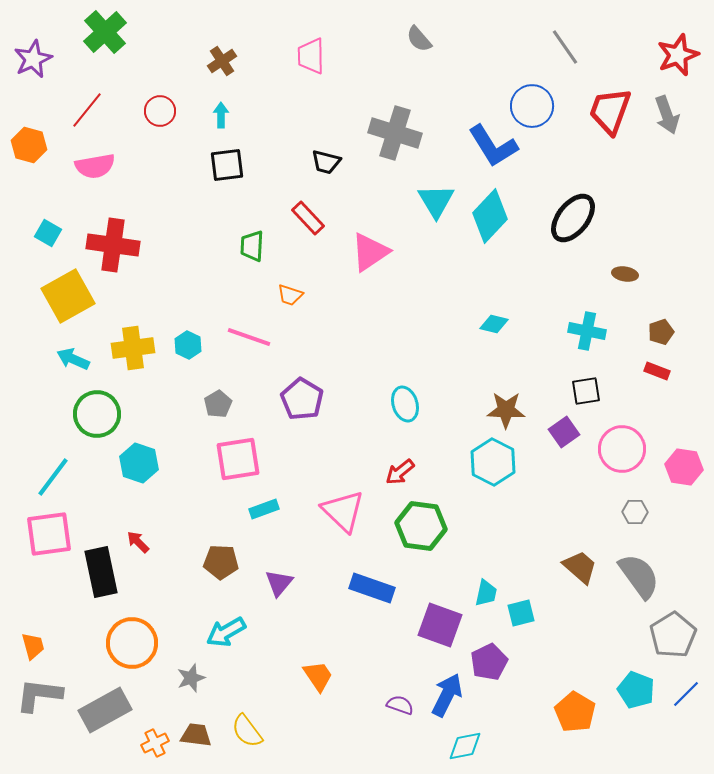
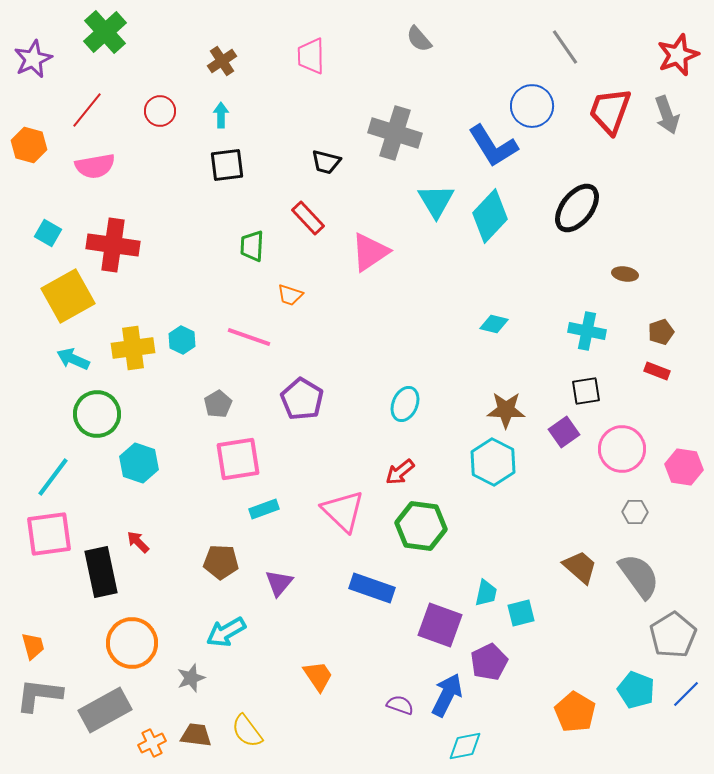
black ellipse at (573, 218): moved 4 px right, 10 px up
cyan hexagon at (188, 345): moved 6 px left, 5 px up
cyan ellipse at (405, 404): rotated 40 degrees clockwise
orange cross at (155, 743): moved 3 px left
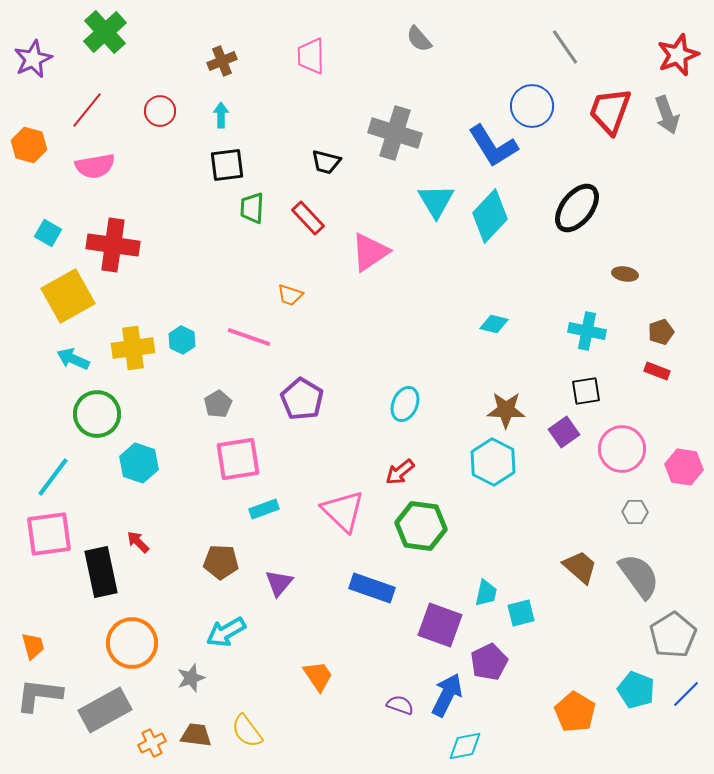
brown cross at (222, 61): rotated 12 degrees clockwise
green trapezoid at (252, 246): moved 38 px up
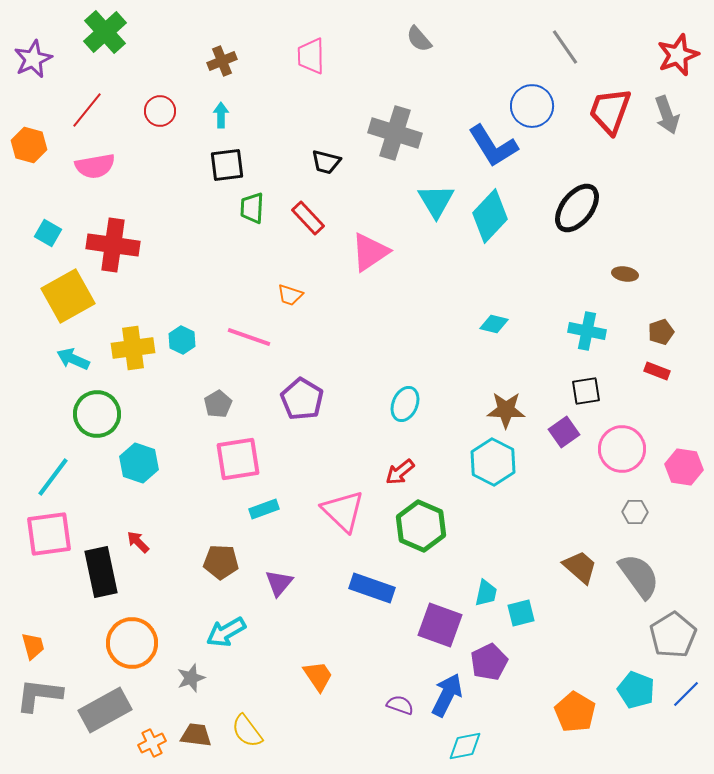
green hexagon at (421, 526): rotated 15 degrees clockwise
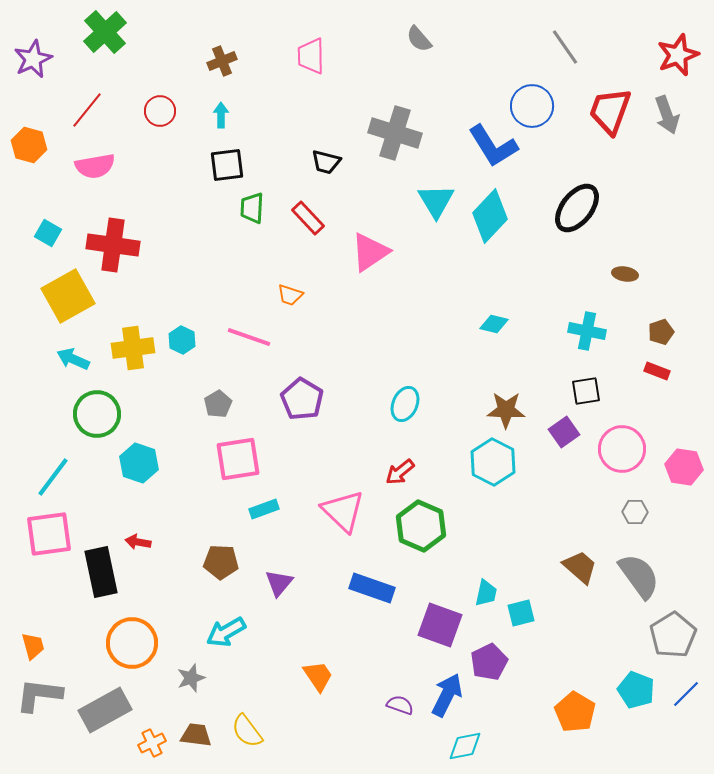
red arrow at (138, 542): rotated 35 degrees counterclockwise
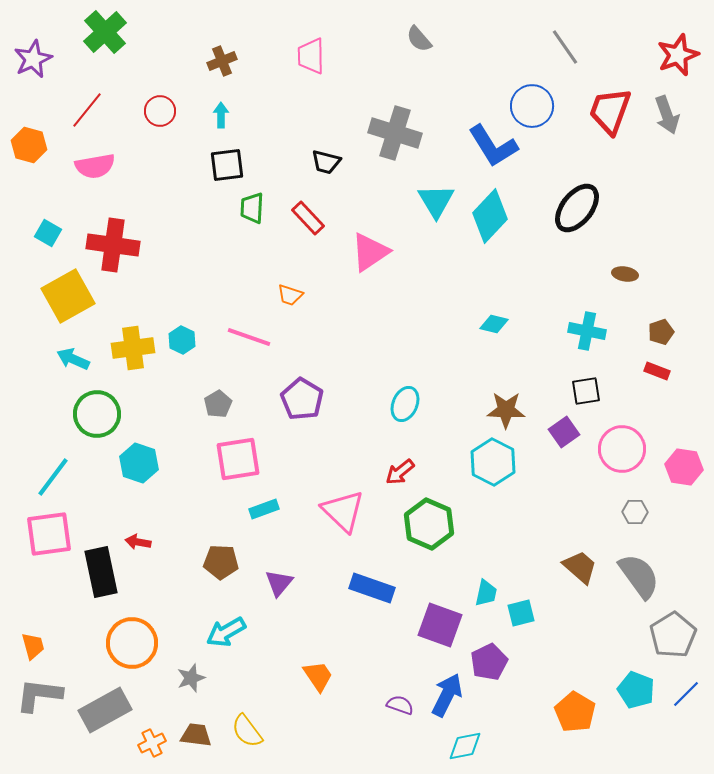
green hexagon at (421, 526): moved 8 px right, 2 px up
